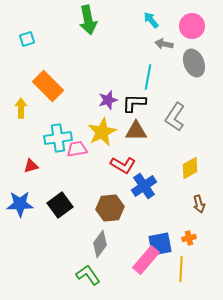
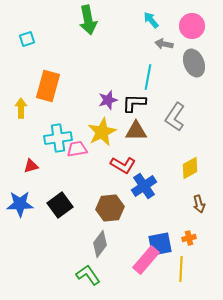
orange rectangle: rotated 60 degrees clockwise
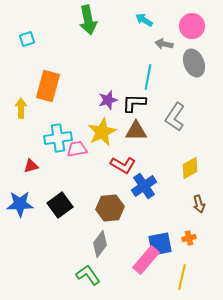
cyan arrow: moved 7 px left; rotated 18 degrees counterclockwise
yellow line: moved 1 px right, 8 px down; rotated 10 degrees clockwise
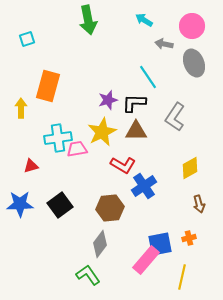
cyan line: rotated 45 degrees counterclockwise
